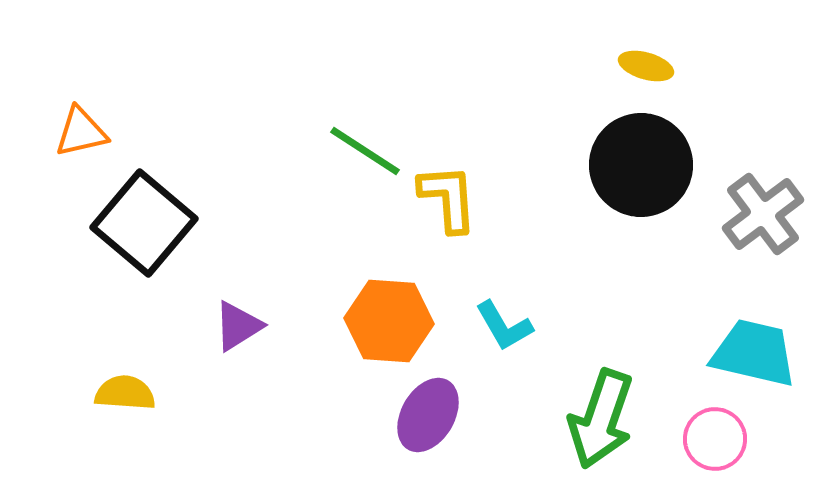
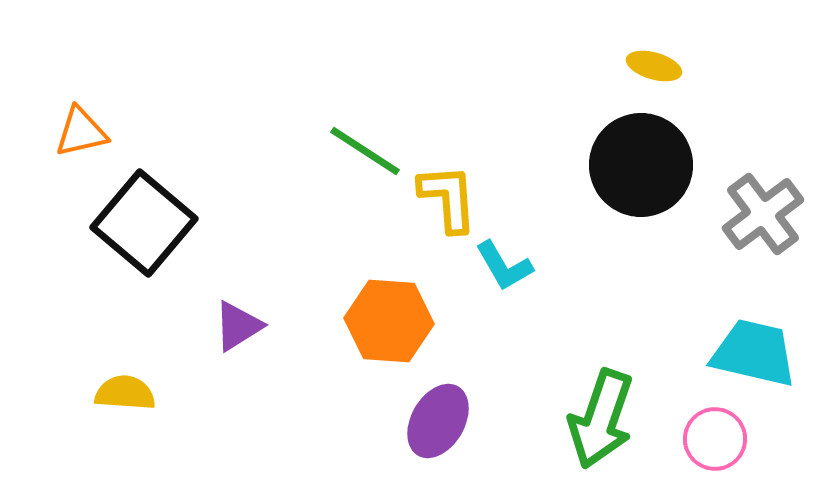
yellow ellipse: moved 8 px right
cyan L-shape: moved 60 px up
purple ellipse: moved 10 px right, 6 px down
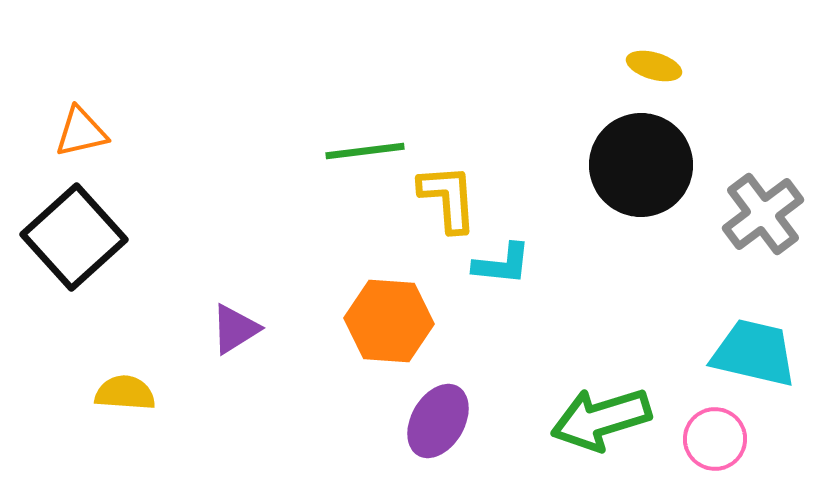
green line: rotated 40 degrees counterclockwise
black square: moved 70 px left, 14 px down; rotated 8 degrees clockwise
cyan L-shape: moved 2 px left, 2 px up; rotated 54 degrees counterclockwise
purple triangle: moved 3 px left, 3 px down
green arrow: rotated 54 degrees clockwise
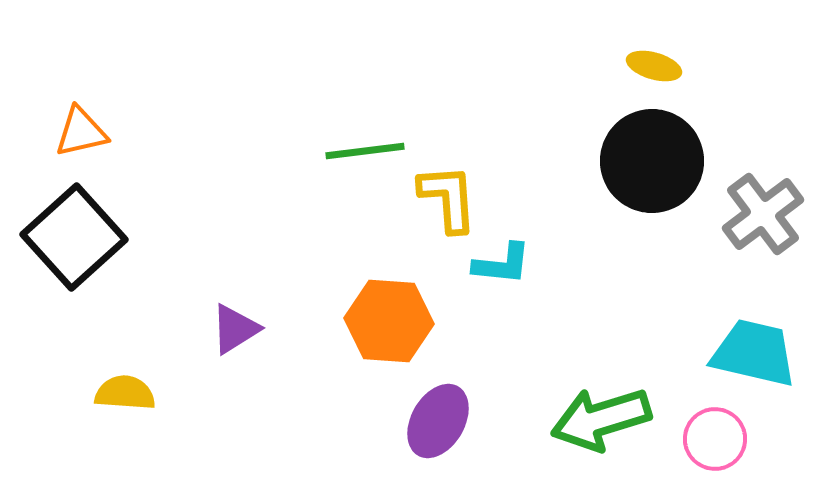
black circle: moved 11 px right, 4 px up
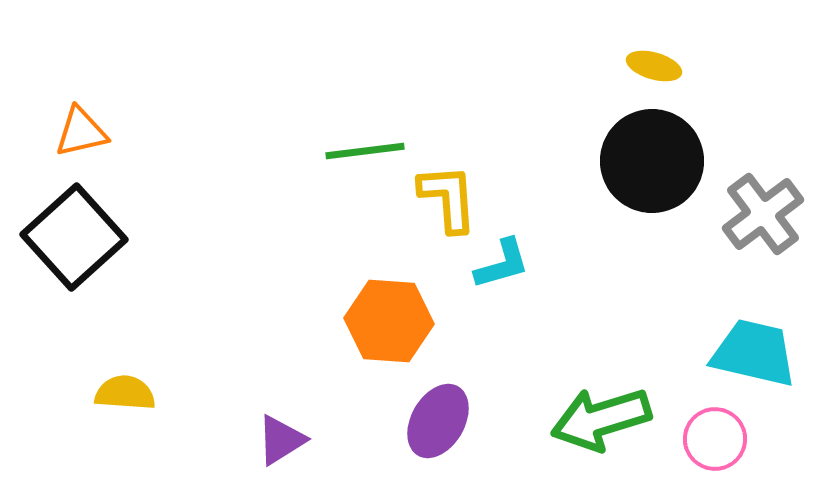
cyan L-shape: rotated 22 degrees counterclockwise
purple triangle: moved 46 px right, 111 px down
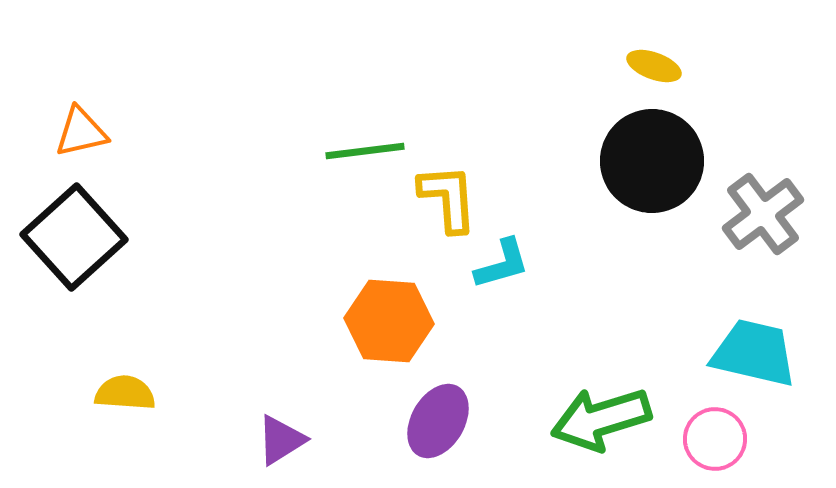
yellow ellipse: rotated 4 degrees clockwise
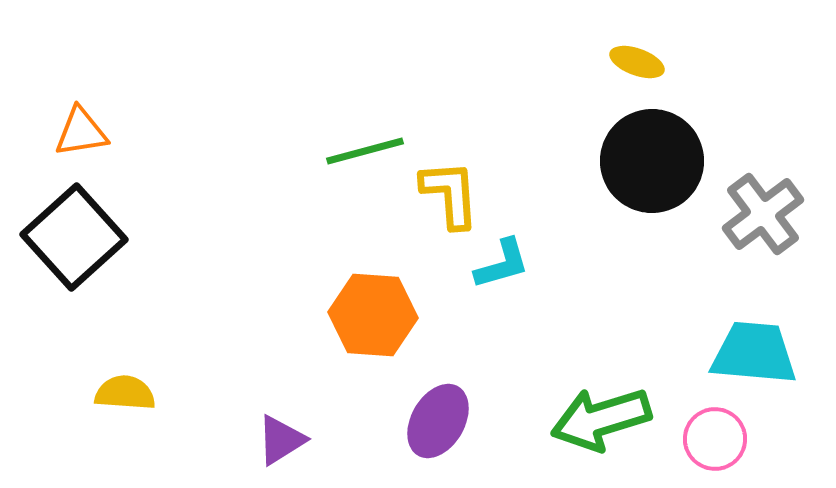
yellow ellipse: moved 17 px left, 4 px up
orange triangle: rotated 4 degrees clockwise
green line: rotated 8 degrees counterclockwise
yellow L-shape: moved 2 px right, 4 px up
orange hexagon: moved 16 px left, 6 px up
cyan trapezoid: rotated 8 degrees counterclockwise
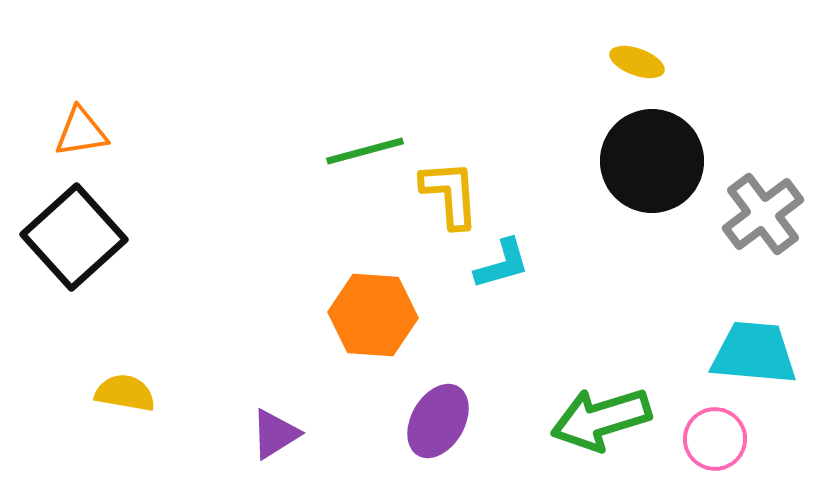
yellow semicircle: rotated 6 degrees clockwise
purple triangle: moved 6 px left, 6 px up
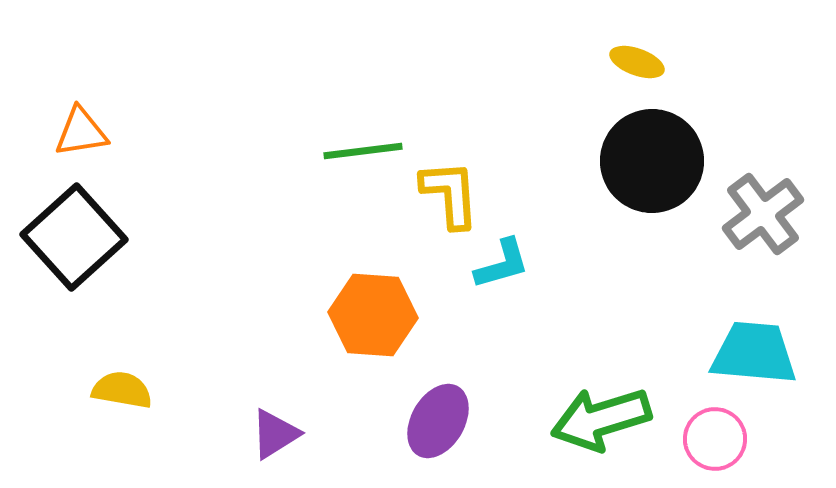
green line: moved 2 px left; rotated 8 degrees clockwise
yellow semicircle: moved 3 px left, 3 px up
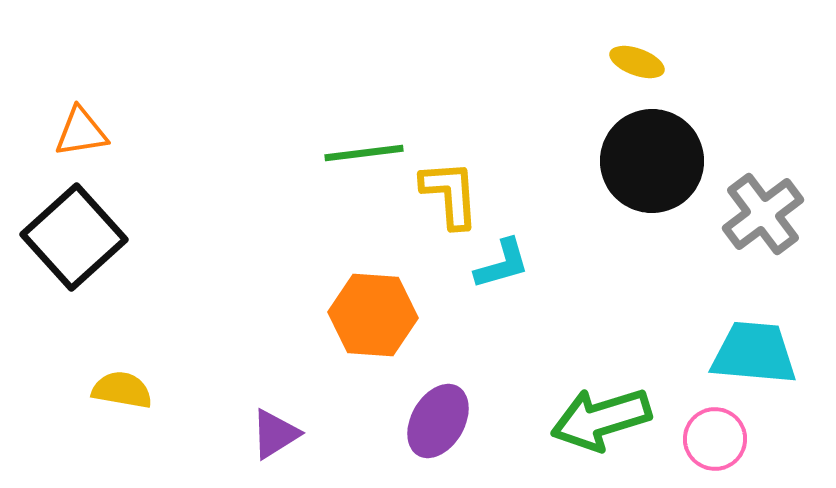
green line: moved 1 px right, 2 px down
